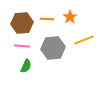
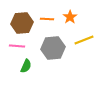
pink line: moved 5 px left
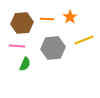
green semicircle: moved 1 px left, 2 px up
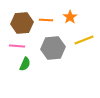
orange line: moved 1 px left, 1 px down
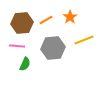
orange line: rotated 32 degrees counterclockwise
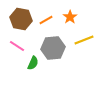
brown hexagon: moved 1 px left, 4 px up; rotated 15 degrees clockwise
pink line: rotated 28 degrees clockwise
green semicircle: moved 8 px right, 1 px up
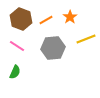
brown hexagon: rotated 10 degrees clockwise
yellow line: moved 2 px right, 1 px up
green semicircle: moved 18 px left, 9 px down
